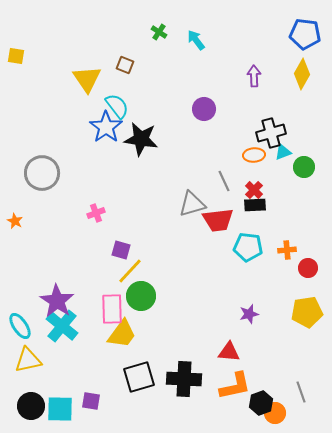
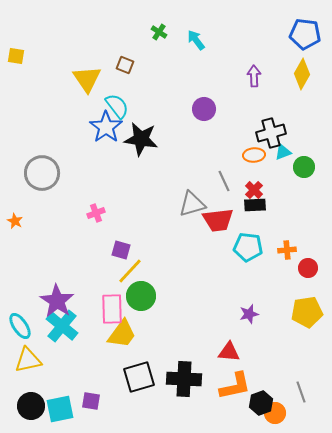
cyan square at (60, 409): rotated 12 degrees counterclockwise
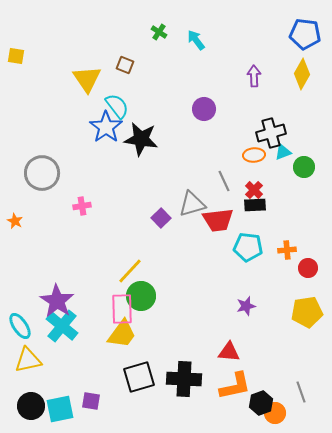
pink cross at (96, 213): moved 14 px left, 7 px up; rotated 12 degrees clockwise
purple square at (121, 250): moved 40 px right, 32 px up; rotated 30 degrees clockwise
pink rectangle at (112, 309): moved 10 px right
purple star at (249, 314): moved 3 px left, 8 px up
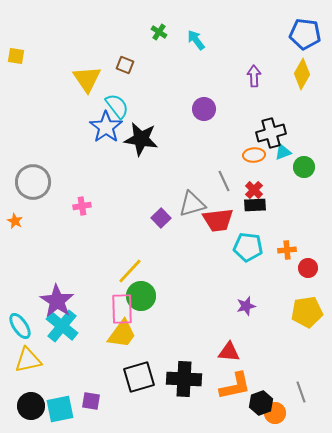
gray circle at (42, 173): moved 9 px left, 9 px down
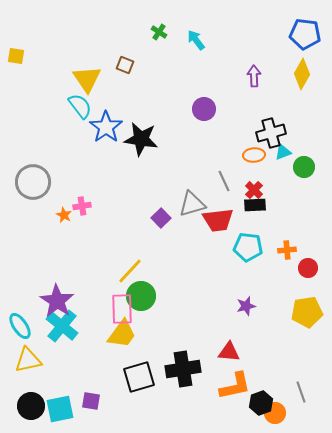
cyan semicircle at (117, 106): moved 37 px left
orange star at (15, 221): moved 49 px right, 6 px up
black cross at (184, 379): moved 1 px left, 10 px up; rotated 12 degrees counterclockwise
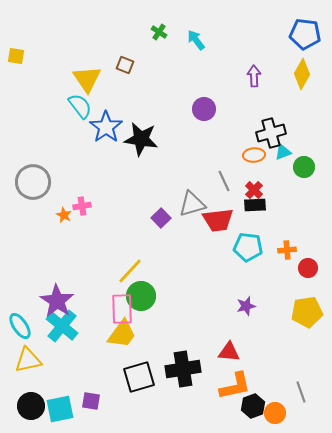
black hexagon at (261, 403): moved 8 px left, 3 px down
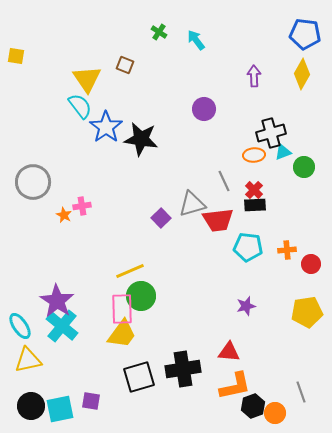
red circle at (308, 268): moved 3 px right, 4 px up
yellow line at (130, 271): rotated 24 degrees clockwise
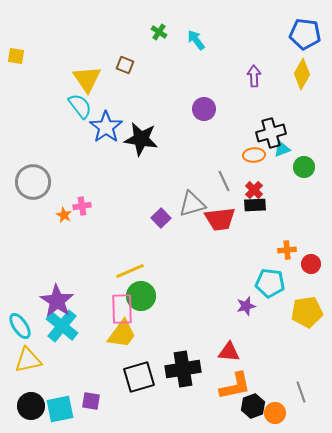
cyan triangle at (283, 152): moved 1 px left, 3 px up
red trapezoid at (218, 220): moved 2 px right, 1 px up
cyan pentagon at (248, 247): moved 22 px right, 36 px down
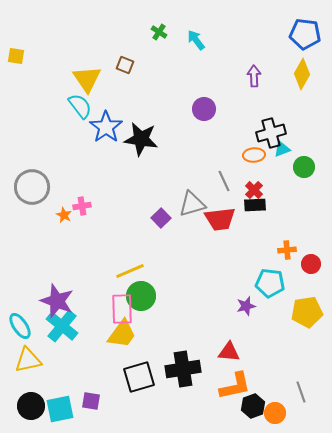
gray circle at (33, 182): moved 1 px left, 5 px down
purple star at (57, 301): rotated 12 degrees counterclockwise
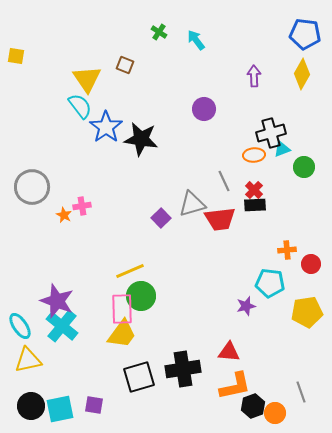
purple square at (91, 401): moved 3 px right, 4 px down
